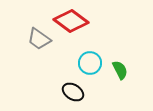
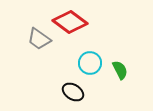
red diamond: moved 1 px left, 1 px down
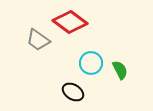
gray trapezoid: moved 1 px left, 1 px down
cyan circle: moved 1 px right
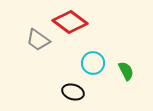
cyan circle: moved 2 px right
green semicircle: moved 6 px right, 1 px down
black ellipse: rotated 15 degrees counterclockwise
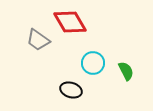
red diamond: rotated 24 degrees clockwise
black ellipse: moved 2 px left, 2 px up
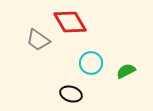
cyan circle: moved 2 px left
green semicircle: rotated 90 degrees counterclockwise
black ellipse: moved 4 px down
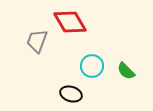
gray trapezoid: moved 1 px left, 1 px down; rotated 75 degrees clockwise
cyan circle: moved 1 px right, 3 px down
green semicircle: rotated 108 degrees counterclockwise
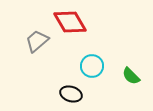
gray trapezoid: rotated 30 degrees clockwise
green semicircle: moved 5 px right, 5 px down
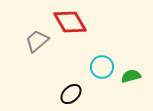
cyan circle: moved 10 px right, 1 px down
green semicircle: rotated 120 degrees clockwise
black ellipse: rotated 60 degrees counterclockwise
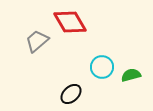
green semicircle: moved 1 px up
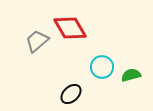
red diamond: moved 6 px down
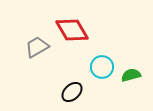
red diamond: moved 2 px right, 2 px down
gray trapezoid: moved 6 px down; rotated 10 degrees clockwise
black ellipse: moved 1 px right, 2 px up
